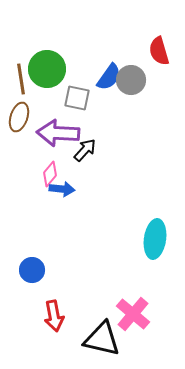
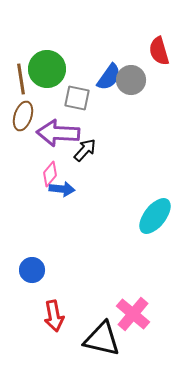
brown ellipse: moved 4 px right, 1 px up
cyan ellipse: moved 23 px up; rotated 30 degrees clockwise
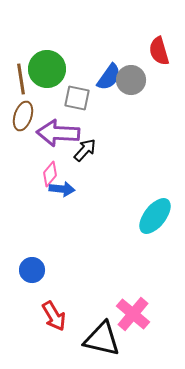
red arrow: rotated 20 degrees counterclockwise
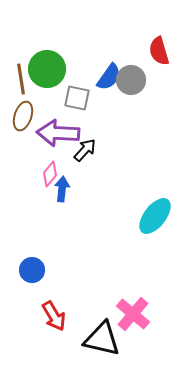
blue arrow: rotated 90 degrees counterclockwise
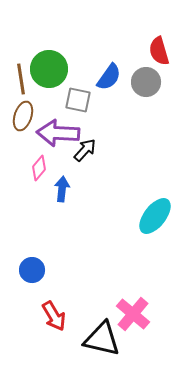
green circle: moved 2 px right
gray circle: moved 15 px right, 2 px down
gray square: moved 1 px right, 2 px down
pink diamond: moved 11 px left, 6 px up
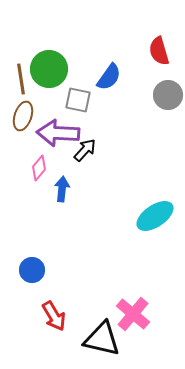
gray circle: moved 22 px right, 13 px down
cyan ellipse: rotated 18 degrees clockwise
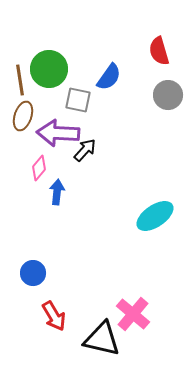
brown line: moved 1 px left, 1 px down
blue arrow: moved 5 px left, 3 px down
blue circle: moved 1 px right, 3 px down
